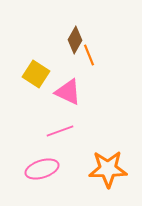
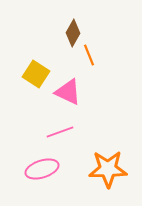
brown diamond: moved 2 px left, 7 px up
pink line: moved 1 px down
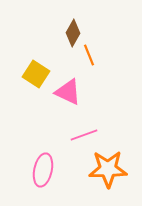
pink line: moved 24 px right, 3 px down
pink ellipse: moved 1 px right, 1 px down; rotated 60 degrees counterclockwise
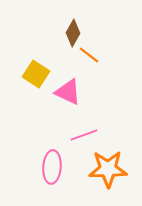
orange line: rotated 30 degrees counterclockwise
pink ellipse: moved 9 px right, 3 px up; rotated 8 degrees counterclockwise
